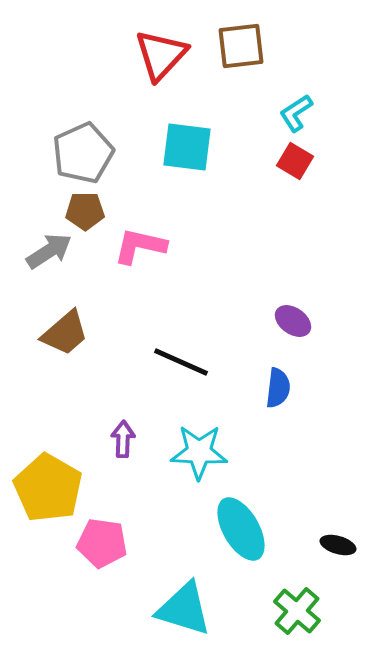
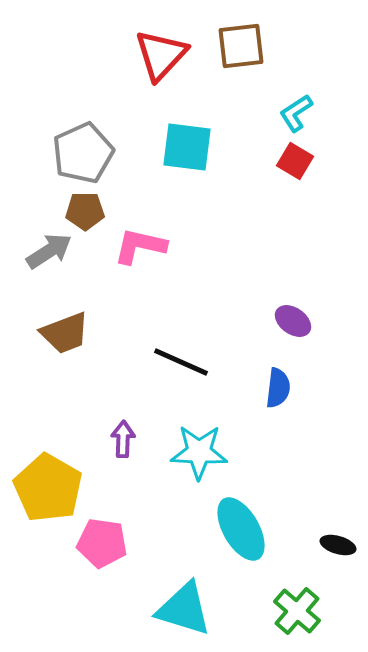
brown trapezoid: rotated 20 degrees clockwise
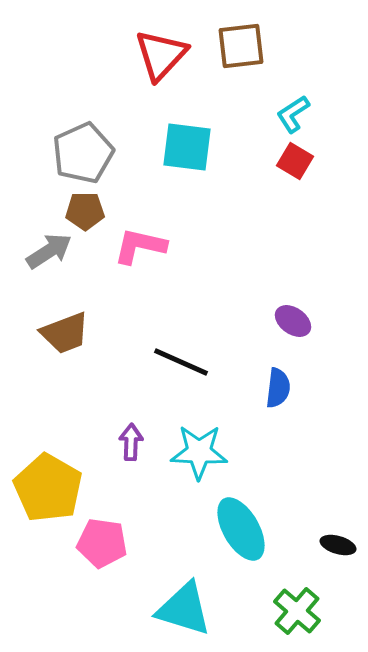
cyan L-shape: moved 3 px left, 1 px down
purple arrow: moved 8 px right, 3 px down
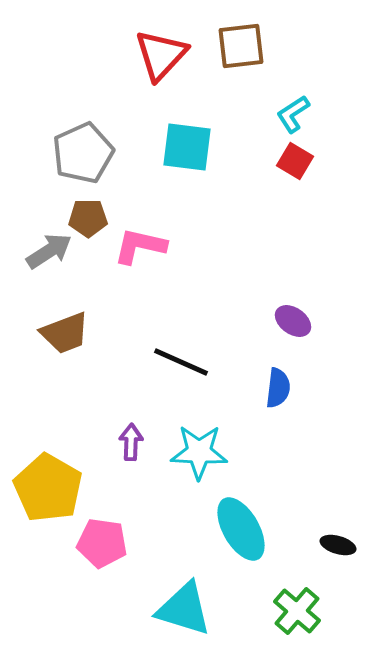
brown pentagon: moved 3 px right, 7 px down
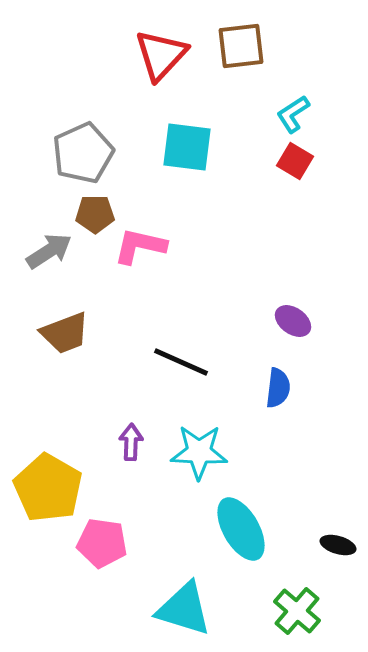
brown pentagon: moved 7 px right, 4 px up
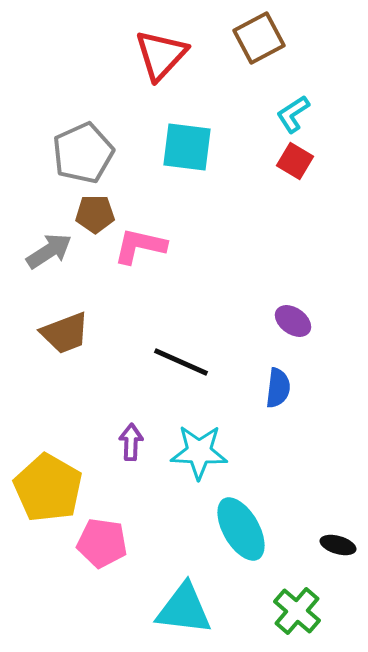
brown square: moved 18 px right, 8 px up; rotated 21 degrees counterclockwise
cyan triangle: rotated 10 degrees counterclockwise
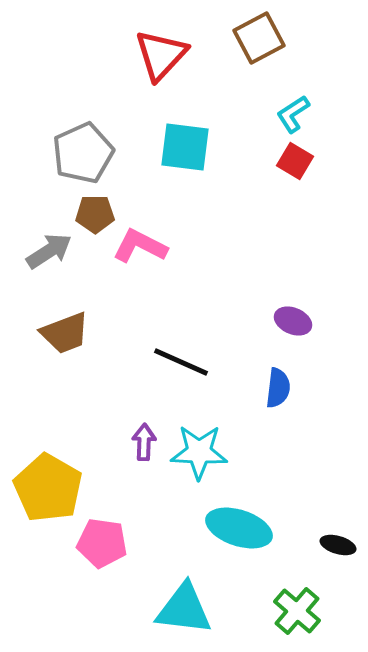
cyan square: moved 2 px left
pink L-shape: rotated 14 degrees clockwise
purple ellipse: rotated 12 degrees counterclockwise
purple arrow: moved 13 px right
cyan ellipse: moved 2 px left, 1 px up; rotated 42 degrees counterclockwise
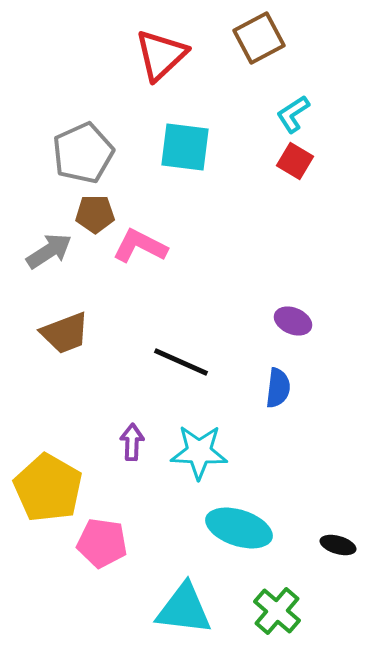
red triangle: rotated 4 degrees clockwise
purple arrow: moved 12 px left
green cross: moved 20 px left
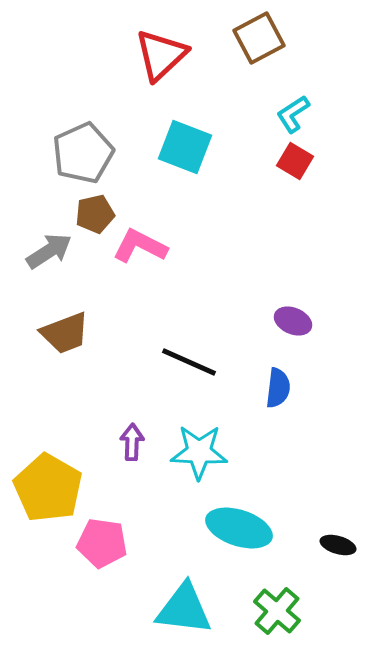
cyan square: rotated 14 degrees clockwise
brown pentagon: rotated 12 degrees counterclockwise
black line: moved 8 px right
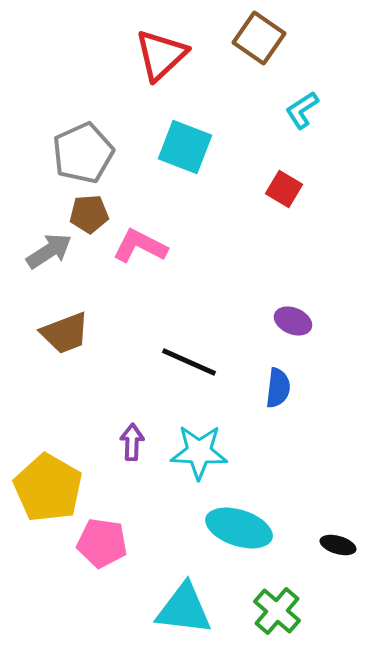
brown square: rotated 27 degrees counterclockwise
cyan L-shape: moved 9 px right, 4 px up
red square: moved 11 px left, 28 px down
brown pentagon: moved 6 px left; rotated 9 degrees clockwise
